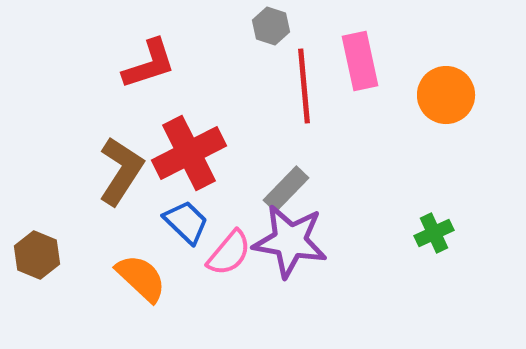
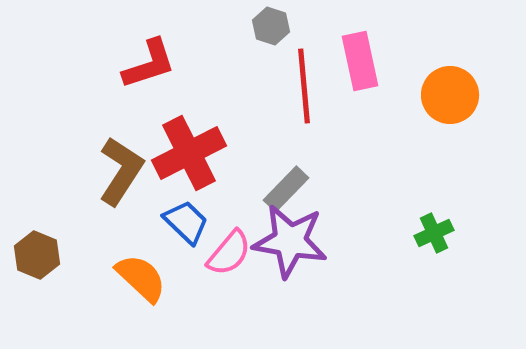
orange circle: moved 4 px right
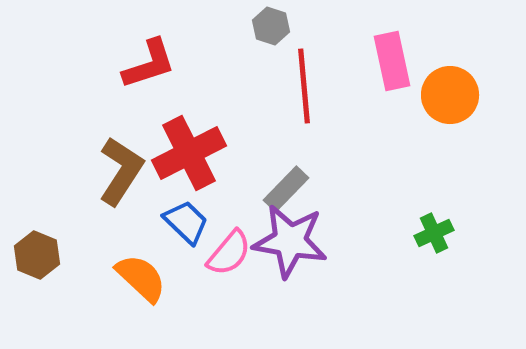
pink rectangle: moved 32 px right
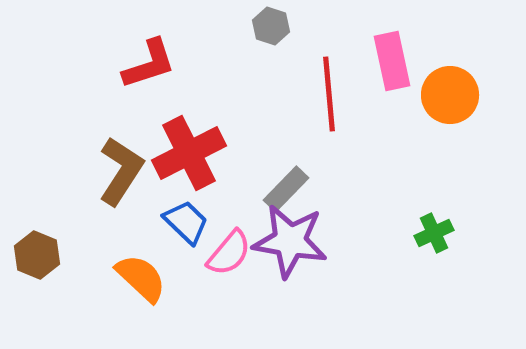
red line: moved 25 px right, 8 px down
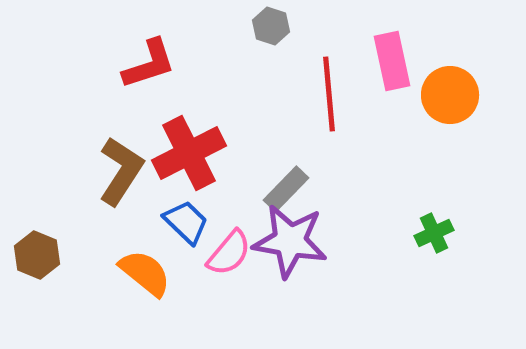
orange semicircle: moved 4 px right, 5 px up; rotated 4 degrees counterclockwise
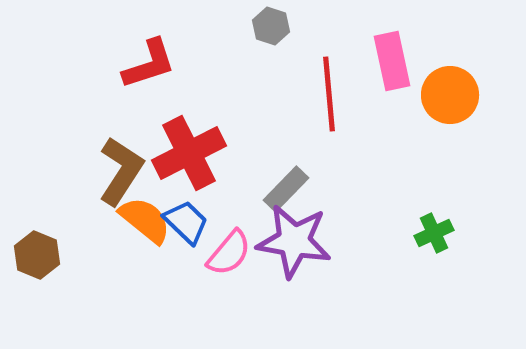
purple star: moved 4 px right
orange semicircle: moved 53 px up
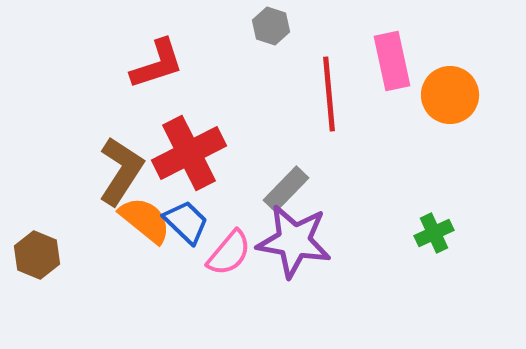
red L-shape: moved 8 px right
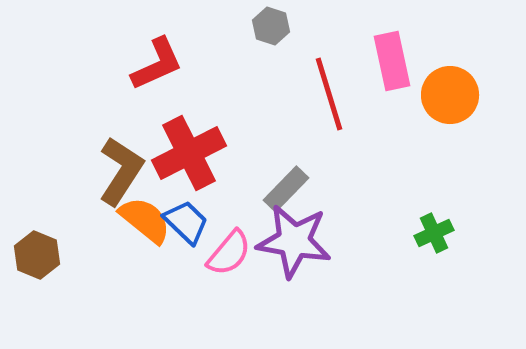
red L-shape: rotated 6 degrees counterclockwise
red line: rotated 12 degrees counterclockwise
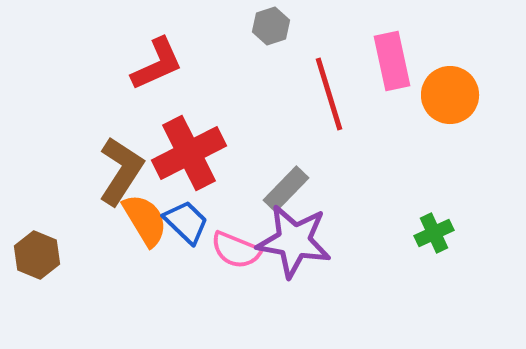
gray hexagon: rotated 24 degrees clockwise
orange semicircle: rotated 20 degrees clockwise
pink semicircle: moved 7 px right, 3 px up; rotated 72 degrees clockwise
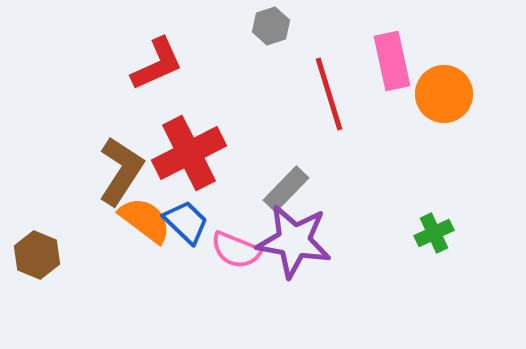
orange circle: moved 6 px left, 1 px up
orange semicircle: rotated 22 degrees counterclockwise
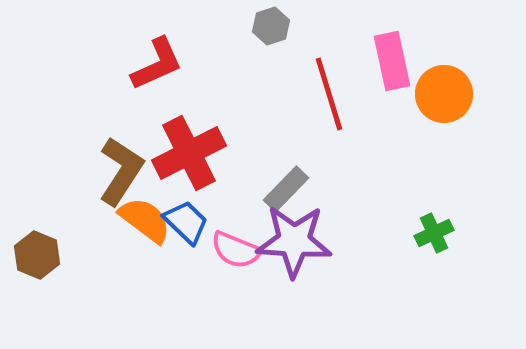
purple star: rotated 6 degrees counterclockwise
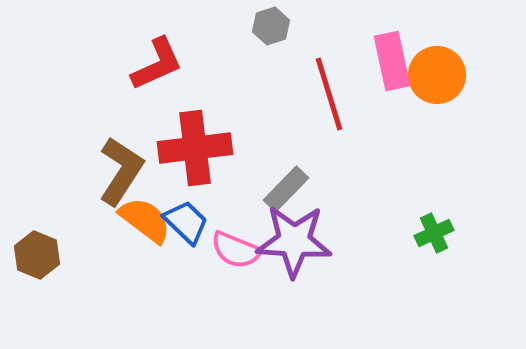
orange circle: moved 7 px left, 19 px up
red cross: moved 6 px right, 5 px up; rotated 20 degrees clockwise
